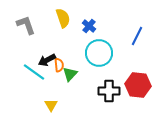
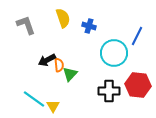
blue cross: rotated 24 degrees counterclockwise
cyan circle: moved 15 px right
cyan line: moved 27 px down
yellow triangle: moved 2 px right, 1 px down
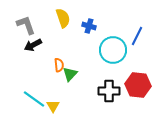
cyan circle: moved 1 px left, 3 px up
black arrow: moved 14 px left, 15 px up
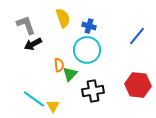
blue line: rotated 12 degrees clockwise
black arrow: moved 1 px up
cyan circle: moved 26 px left
black cross: moved 16 px left; rotated 10 degrees counterclockwise
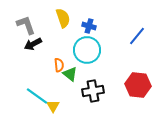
green triangle: rotated 35 degrees counterclockwise
cyan line: moved 3 px right, 3 px up
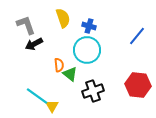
black arrow: moved 1 px right
black cross: rotated 10 degrees counterclockwise
yellow triangle: moved 1 px left
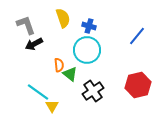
red hexagon: rotated 20 degrees counterclockwise
black cross: rotated 15 degrees counterclockwise
cyan line: moved 1 px right, 4 px up
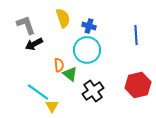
blue line: moved 1 px left, 1 px up; rotated 42 degrees counterclockwise
